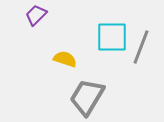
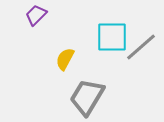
gray line: rotated 28 degrees clockwise
yellow semicircle: rotated 80 degrees counterclockwise
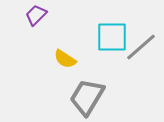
yellow semicircle: rotated 85 degrees counterclockwise
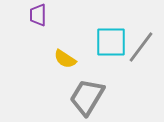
purple trapezoid: moved 2 px right; rotated 45 degrees counterclockwise
cyan square: moved 1 px left, 5 px down
gray line: rotated 12 degrees counterclockwise
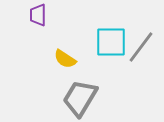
gray trapezoid: moved 7 px left, 1 px down
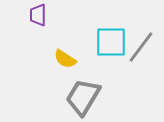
gray trapezoid: moved 3 px right, 1 px up
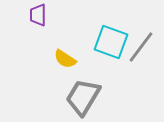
cyan square: rotated 20 degrees clockwise
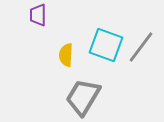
cyan square: moved 5 px left, 3 px down
yellow semicircle: moved 1 px right, 4 px up; rotated 60 degrees clockwise
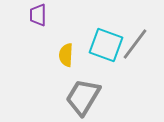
gray line: moved 6 px left, 3 px up
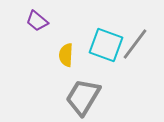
purple trapezoid: moved 1 px left, 6 px down; rotated 50 degrees counterclockwise
